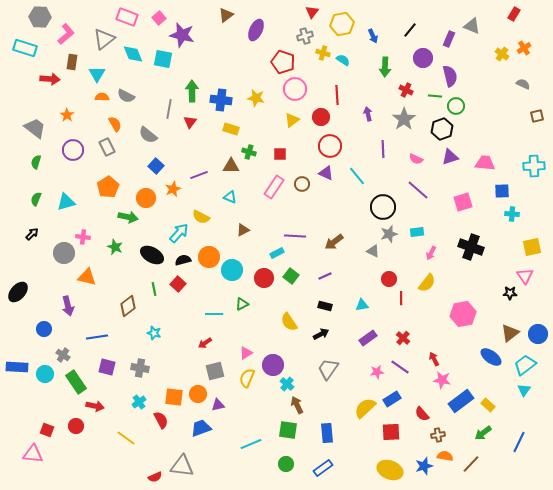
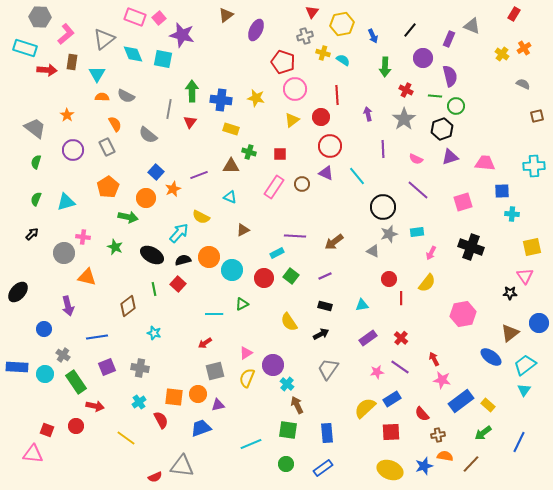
pink rectangle at (127, 17): moved 8 px right
red arrow at (50, 79): moved 3 px left, 9 px up
blue square at (156, 166): moved 6 px down
blue circle at (538, 334): moved 1 px right, 11 px up
red cross at (403, 338): moved 2 px left
purple square at (107, 367): rotated 36 degrees counterclockwise
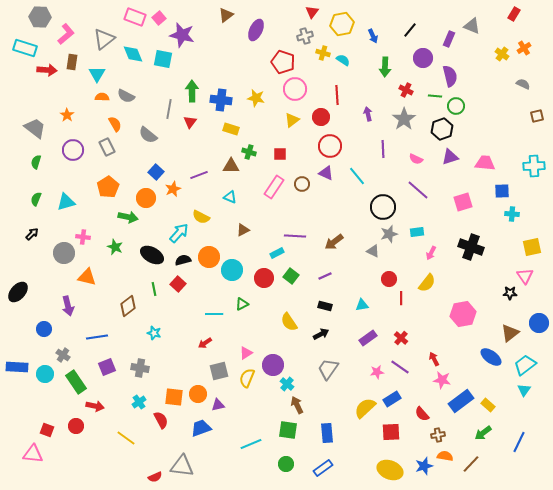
gray square at (215, 371): moved 4 px right
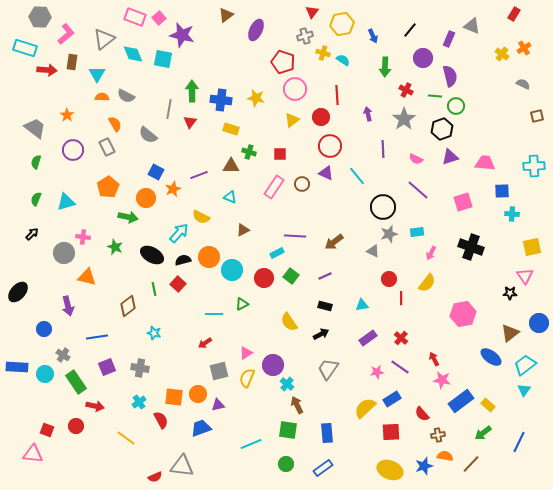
blue square at (156, 172): rotated 14 degrees counterclockwise
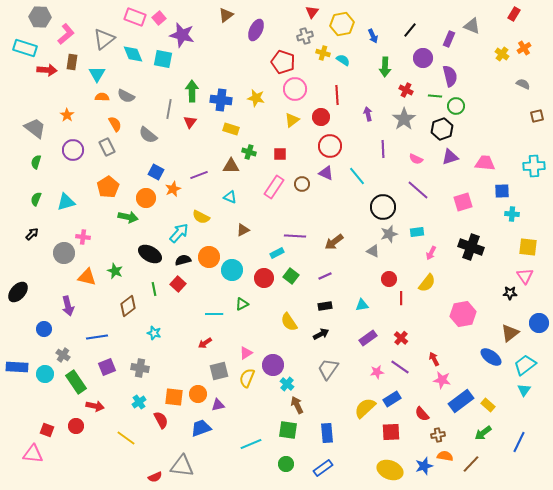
green star at (115, 247): moved 24 px down
yellow square at (532, 247): moved 4 px left; rotated 18 degrees clockwise
black ellipse at (152, 255): moved 2 px left, 1 px up
black rectangle at (325, 306): rotated 24 degrees counterclockwise
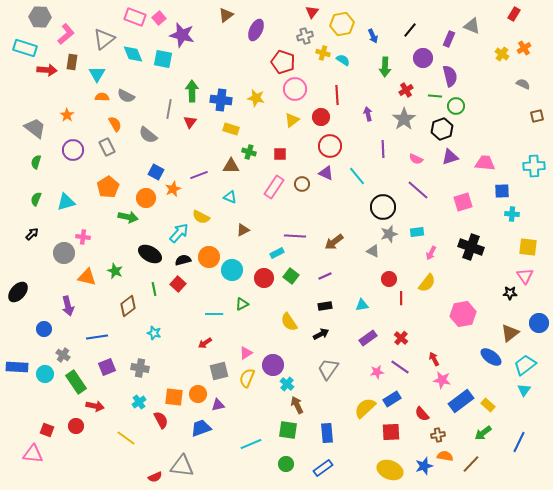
red cross at (406, 90): rotated 32 degrees clockwise
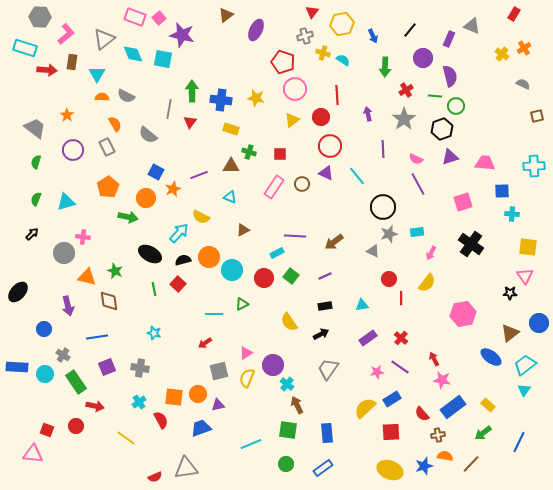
purple line at (418, 190): moved 6 px up; rotated 20 degrees clockwise
black cross at (471, 247): moved 3 px up; rotated 15 degrees clockwise
brown diamond at (128, 306): moved 19 px left, 5 px up; rotated 60 degrees counterclockwise
blue rectangle at (461, 401): moved 8 px left, 6 px down
gray triangle at (182, 466): moved 4 px right, 2 px down; rotated 15 degrees counterclockwise
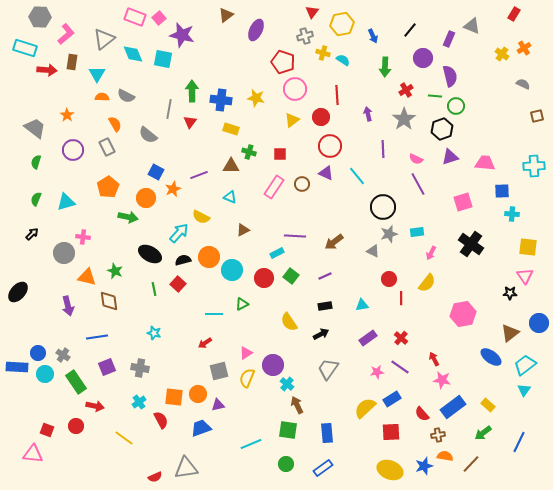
blue circle at (44, 329): moved 6 px left, 24 px down
yellow line at (126, 438): moved 2 px left
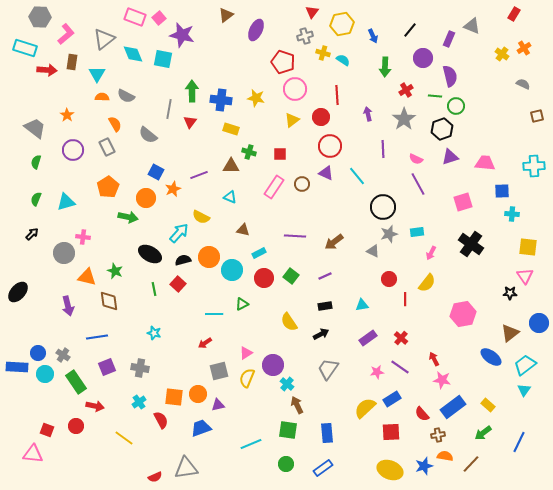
brown triangle at (243, 230): rotated 40 degrees clockwise
cyan rectangle at (277, 253): moved 18 px left
red line at (401, 298): moved 4 px right, 1 px down
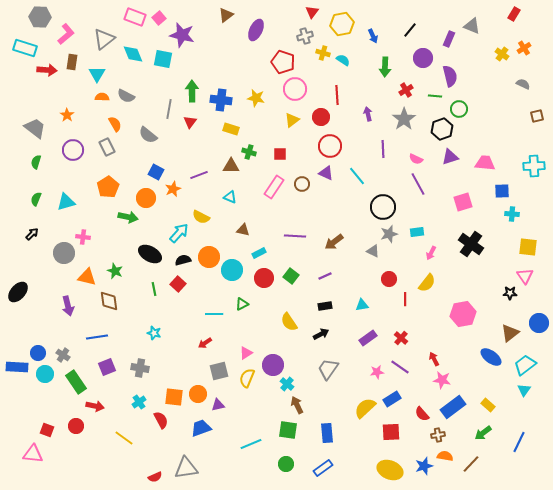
green circle at (456, 106): moved 3 px right, 3 px down
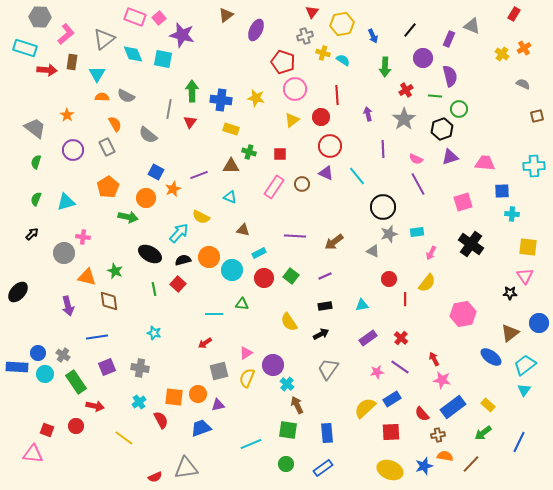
green triangle at (242, 304): rotated 32 degrees clockwise
